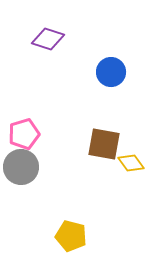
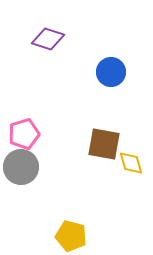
yellow diamond: rotated 20 degrees clockwise
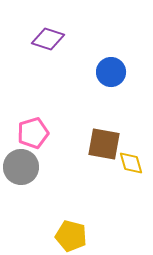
pink pentagon: moved 9 px right, 1 px up
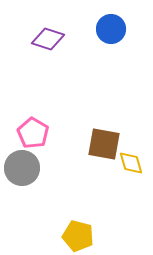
blue circle: moved 43 px up
pink pentagon: rotated 24 degrees counterclockwise
gray circle: moved 1 px right, 1 px down
yellow pentagon: moved 7 px right
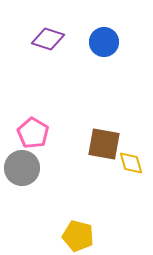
blue circle: moved 7 px left, 13 px down
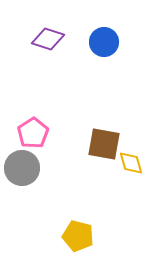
pink pentagon: rotated 8 degrees clockwise
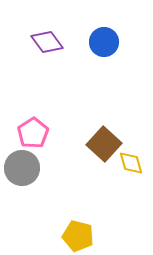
purple diamond: moved 1 px left, 3 px down; rotated 36 degrees clockwise
brown square: rotated 32 degrees clockwise
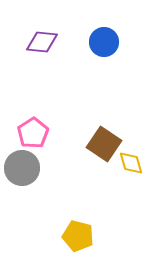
purple diamond: moved 5 px left; rotated 48 degrees counterclockwise
brown square: rotated 8 degrees counterclockwise
